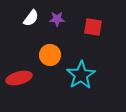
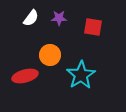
purple star: moved 2 px right, 1 px up
red ellipse: moved 6 px right, 2 px up
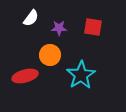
purple star: moved 10 px down
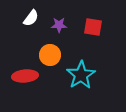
purple star: moved 3 px up
red ellipse: rotated 10 degrees clockwise
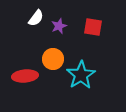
white semicircle: moved 5 px right
purple star: moved 1 px down; rotated 21 degrees counterclockwise
orange circle: moved 3 px right, 4 px down
